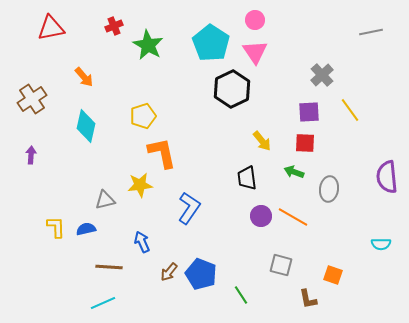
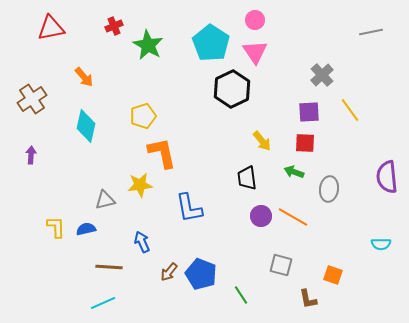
blue L-shape: rotated 136 degrees clockwise
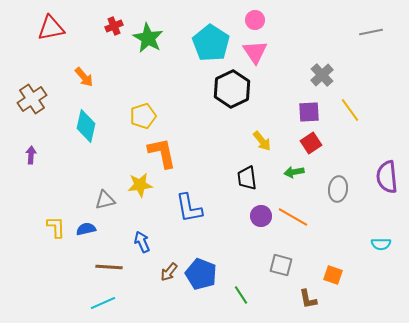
green star: moved 7 px up
red square: moved 6 px right; rotated 35 degrees counterclockwise
green arrow: rotated 30 degrees counterclockwise
gray ellipse: moved 9 px right
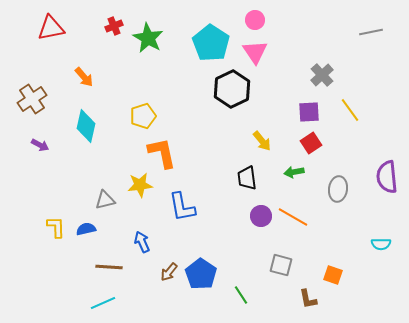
purple arrow: moved 9 px right, 10 px up; rotated 114 degrees clockwise
blue L-shape: moved 7 px left, 1 px up
blue pentagon: rotated 12 degrees clockwise
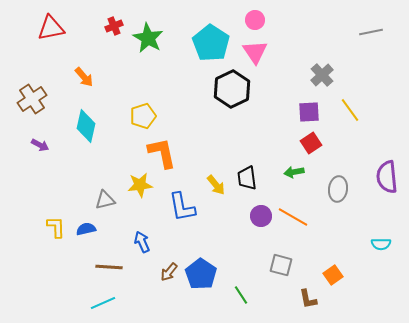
yellow arrow: moved 46 px left, 44 px down
orange square: rotated 36 degrees clockwise
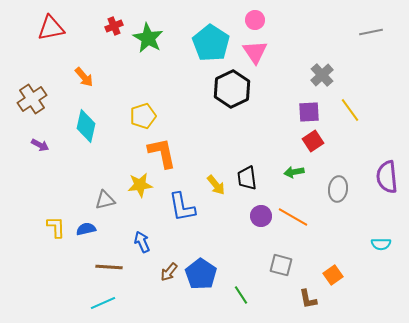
red square: moved 2 px right, 2 px up
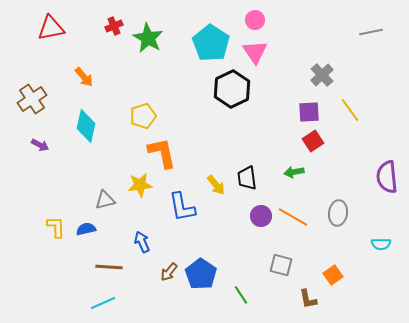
gray ellipse: moved 24 px down
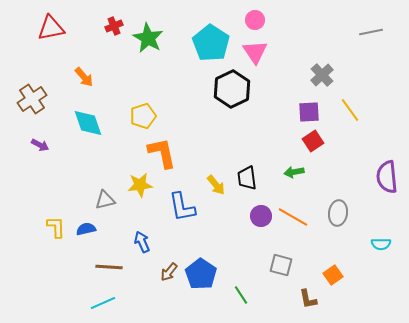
cyan diamond: moved 2 px right, 3 px up; rotated 32 degrees counterclockwise
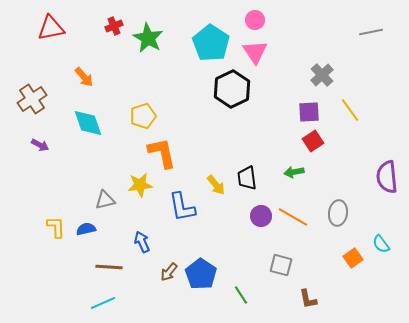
cyan semicircle: rotated 54 degrees clockwise
orange square: moved 20 px right, 17 px up
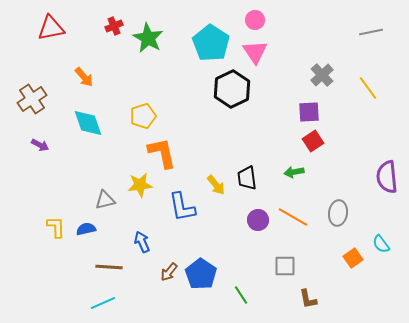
yellow line: moved 18 px right, 22 px up
purple circle: moved 3 px left, 4 px down
gray square: moved 4 px right, 1 px down; rotated 15 degrees counterclockwise
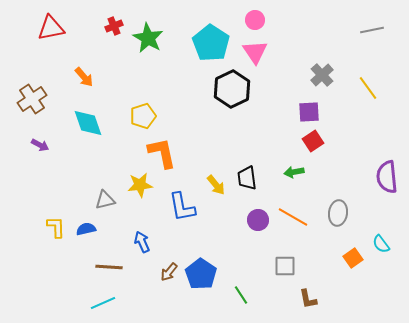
gray line: moved 1 px right, 2 px up
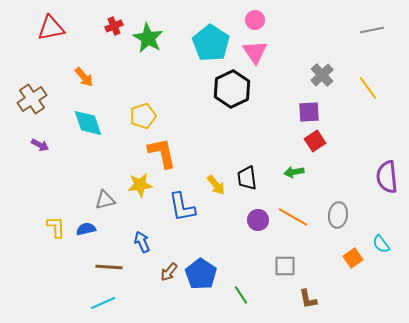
red square: moved 2 px right
gray ellipse: moved 2 px down
